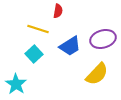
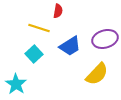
yellow line: moved 1 px right, 1 px up
purple ellipse: moved 2 px right
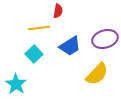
yellow line: rotated 25 degrees counterclockwise
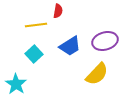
yellow line: moved 3 px left, 3 px up
purple ellipse: moved 2 px down
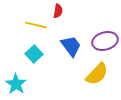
yellow line: rotated 20 degrees clockwise
blue trapezoid: moved 1 px right; rotated 95 degrees counterclockwise
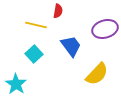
purple ellipse: moved 12 px up
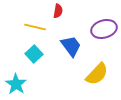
yellow line: moved 1 px left, 2 px down
purple ellipse: moved 1 px left
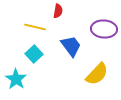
purple ellipse: rotated 20 degrees clockwise
cyan star: moved 5 px up
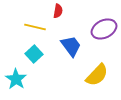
purple ellipse: rotated 30 degrees counterclockwise
yellow semicircle: moved 1 px down
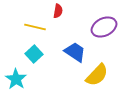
purple ellipse: moved 2 px up
blue trapezoid: moved 4 px right, 6 px down; rotated 20 degrees counterclockwise
